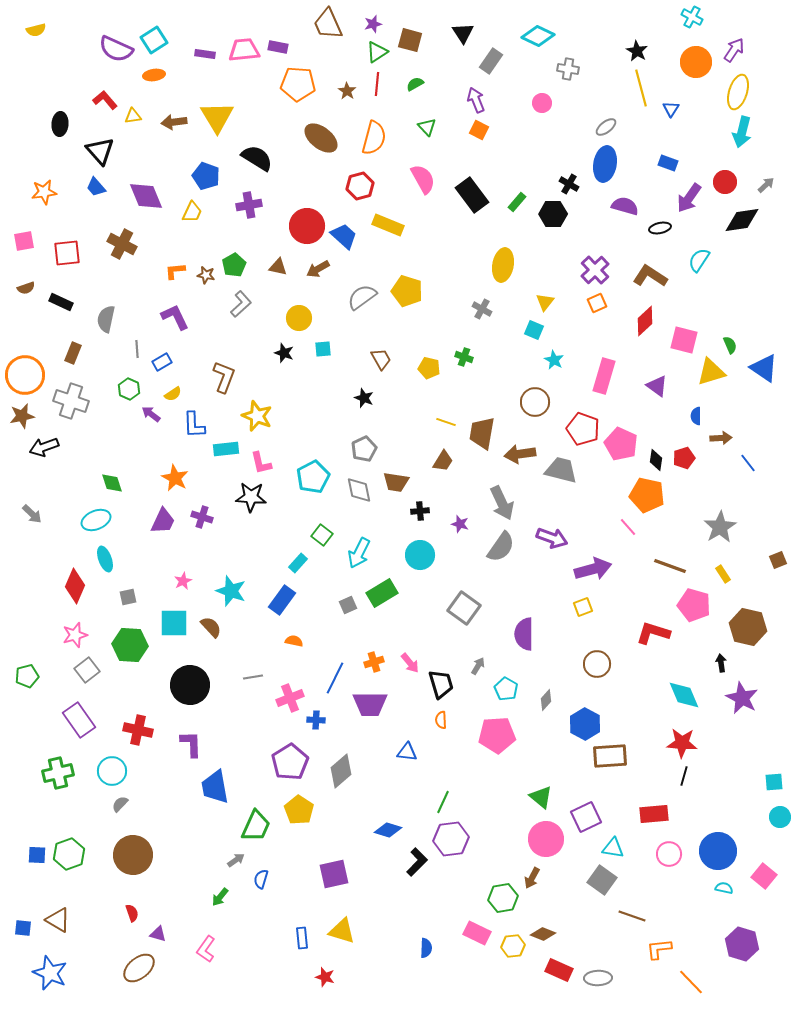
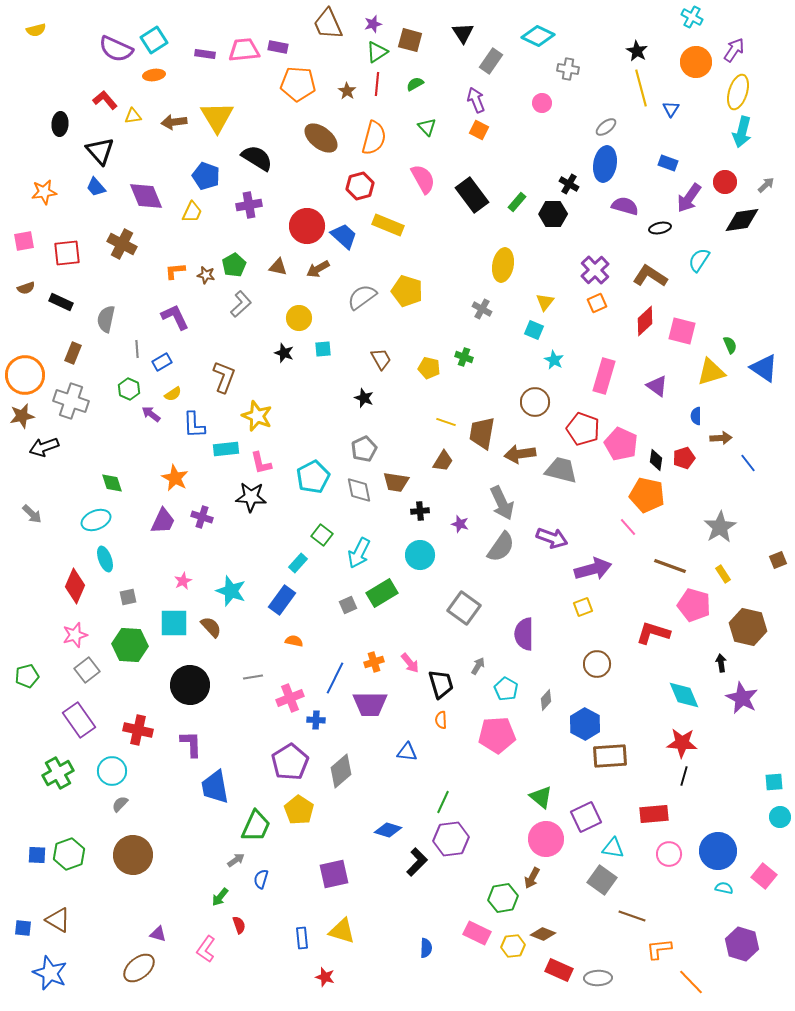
pink square at (684, 340): moved 2 px left, 9 px up
green cross at (58, 773): rotated 16 degrees counterclockwise
red semicircle at (132, 913): moved 107 px right, 12 px down
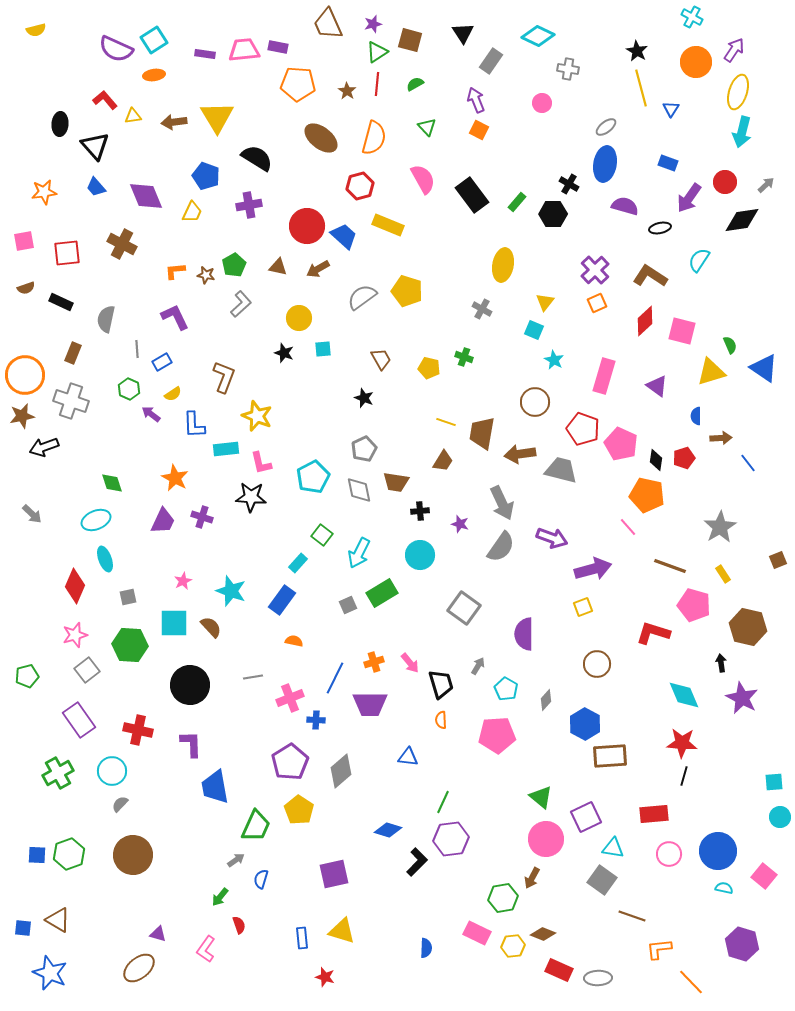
black triangle at (100, 151): moved 5 px left, 5 px up
blue triangle at (407, 752): moved 1 px right, 5 px down
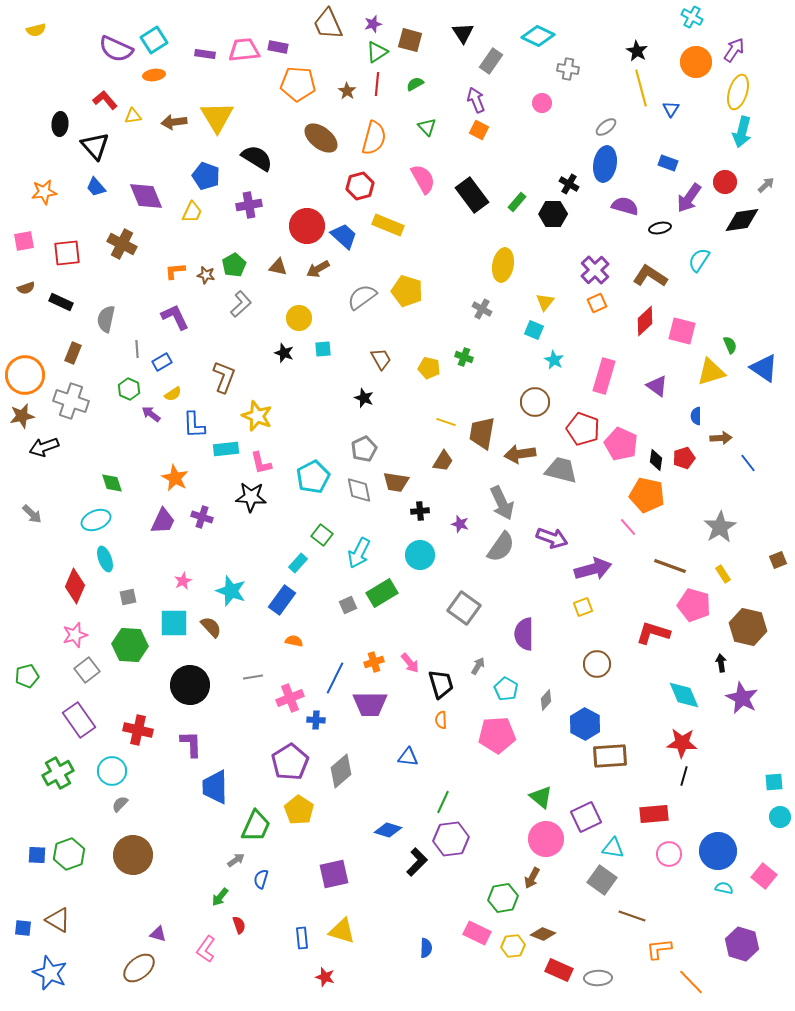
blue trapezoid at (215, 787): rotated 9 degrees clockwise
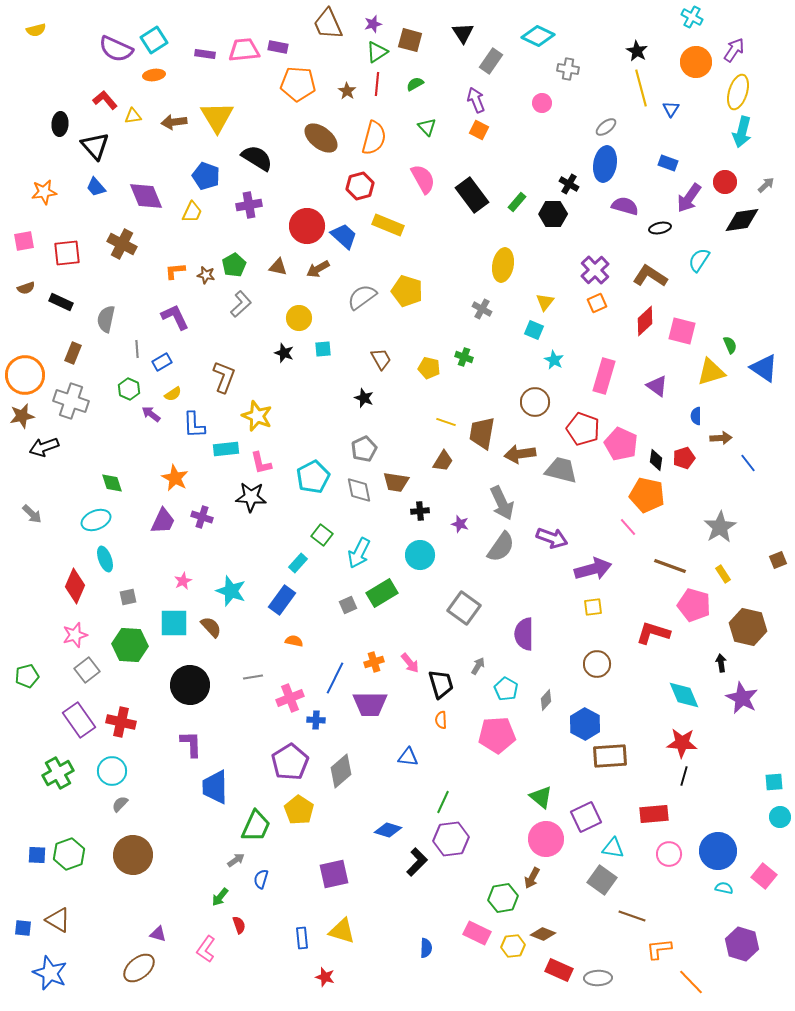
yellow square at (583, 607): moved 10 px right; rotated 12 degrees clockwise
red cross at (138, 730): moved 17 px left, 8 px up
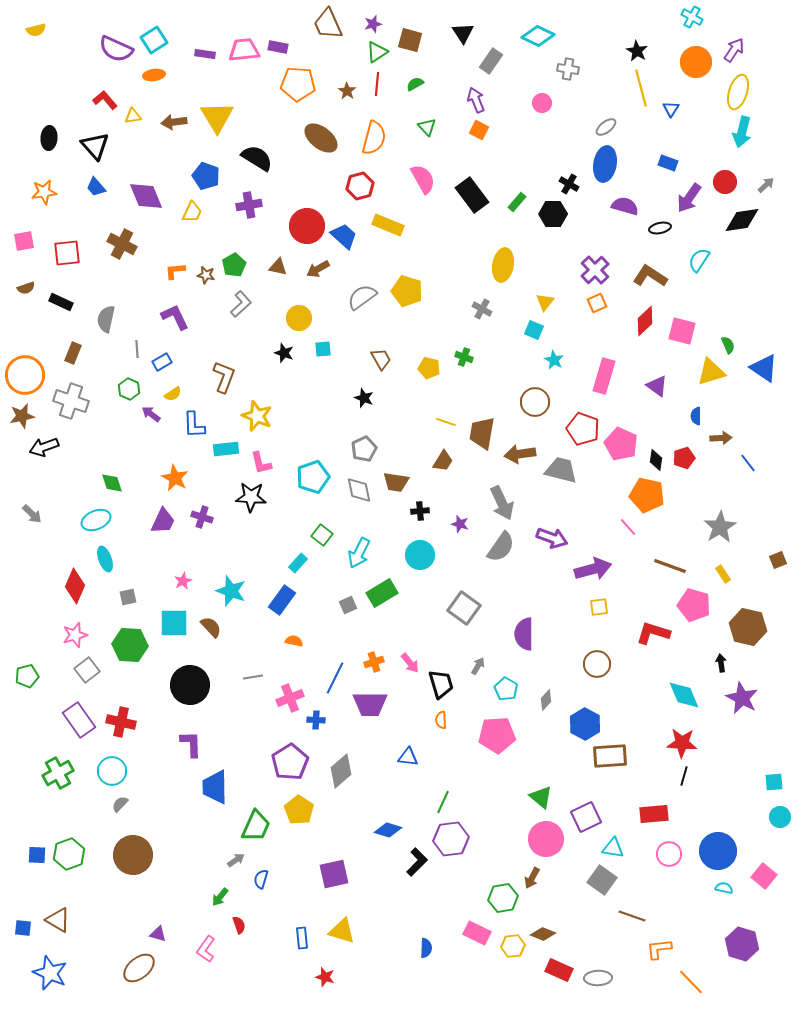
black ellipse at (60, 124): moved 11 px left, 14 px down
green semicircle at (730, 345): moved 2 px left
cyan pentagon at (313, 477): rotated 8 degrees clockwise
yellow square at (593, 607): moved 6 px right
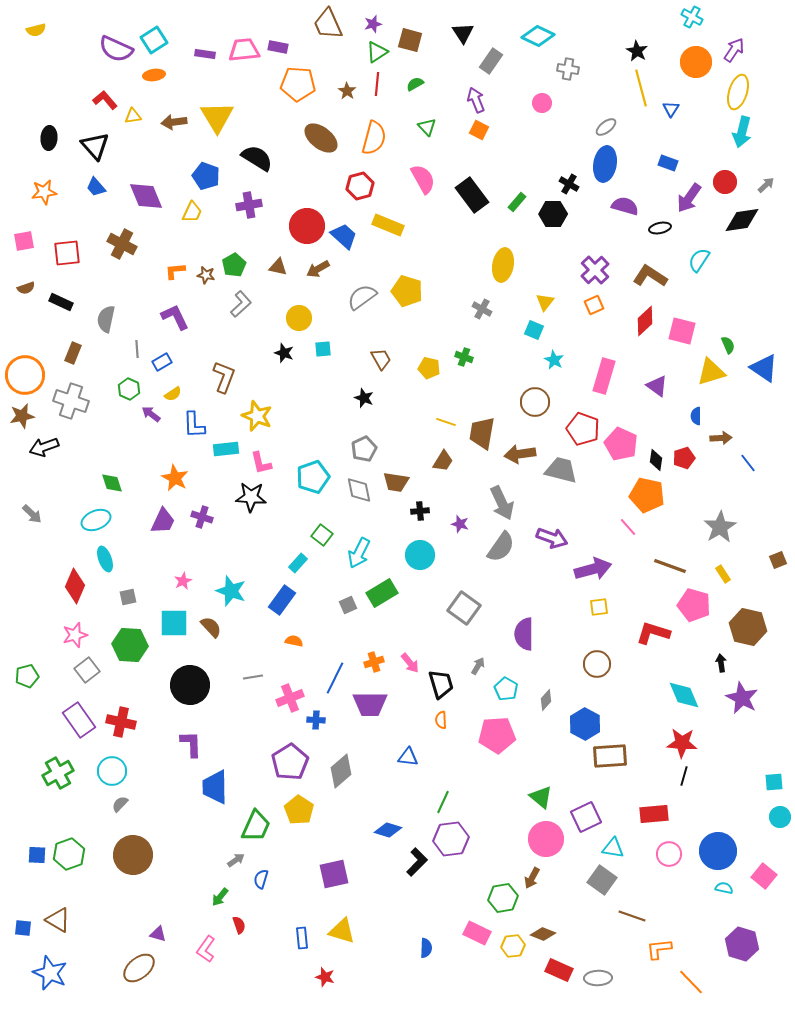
orange square at (597, 303): moved 3 px left, 2 px down
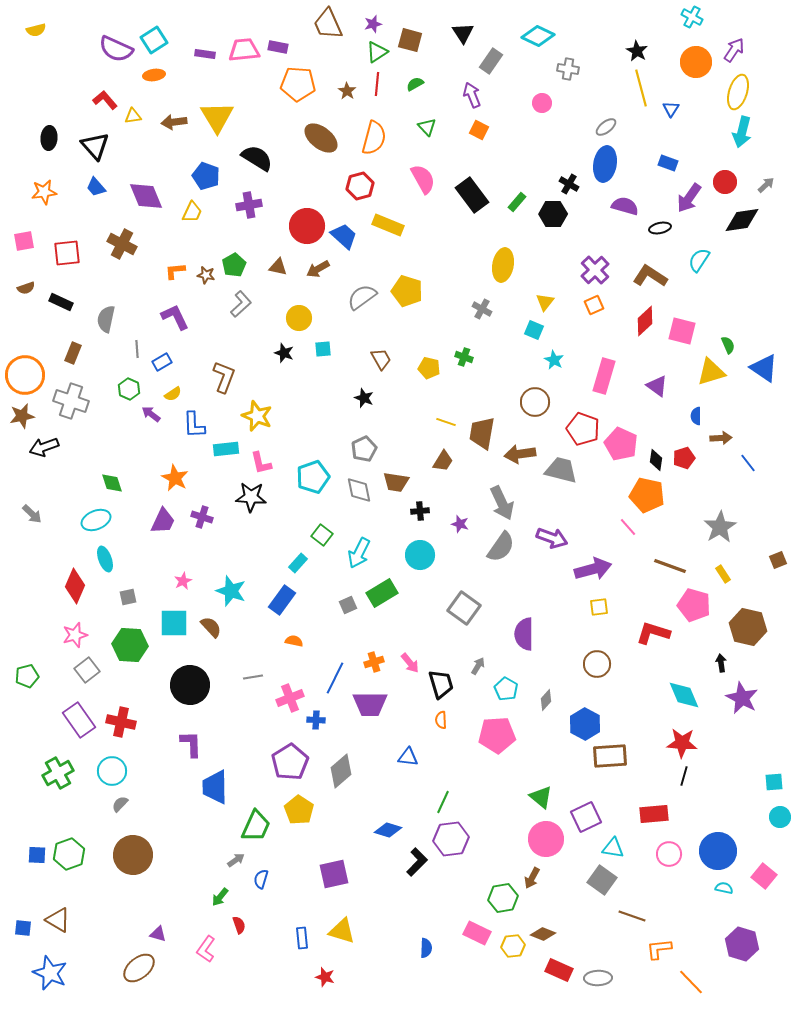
purple arrow at (476, 100): moved 4 px left, 5 px up
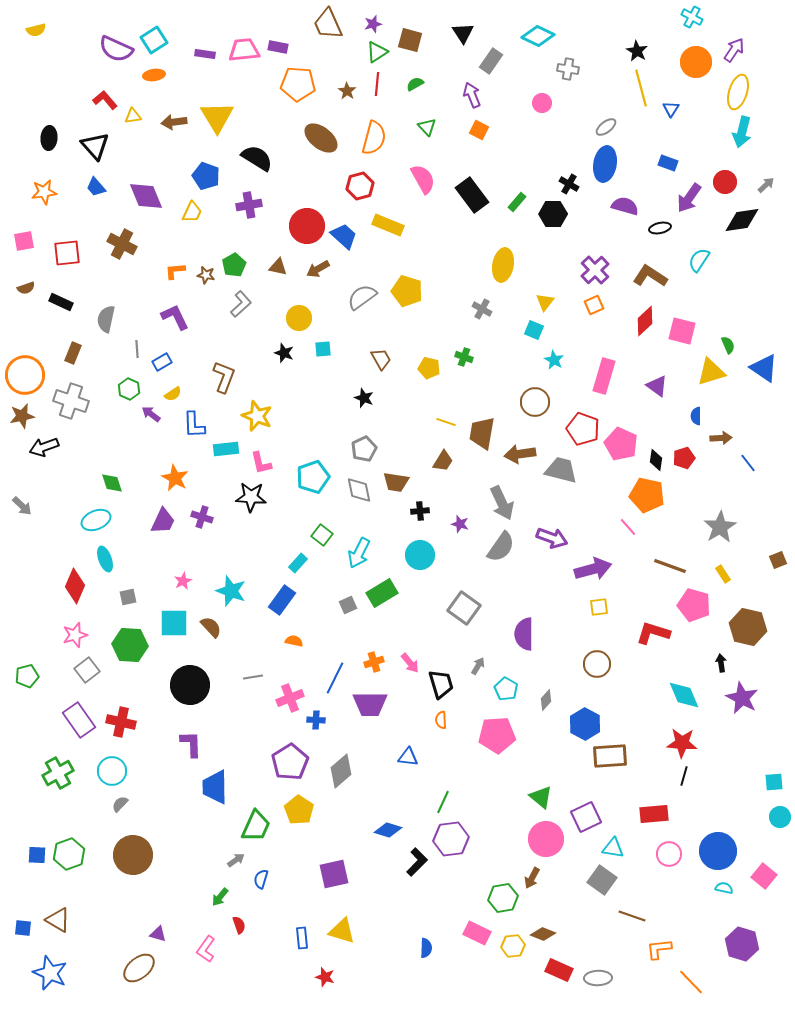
gray arrow at (32, 514): moved 10 px left, 8 px up
